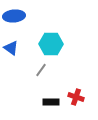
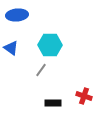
blue ellipse: moved 3 px right, 1 px up
cyan hexagon: moved 1 px left, 1 px down
red cross: moved 8 px right, 1 px up
black rectangle: moved 2 px right, 1 px down
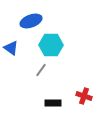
blue ellipse: moved 14 px right, 6 px down; rotated 15 degrees counterclockwise
cyan hexagon: moved 1 px right
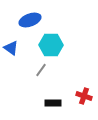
blue ellipse: moved 1 px left, 1 px up
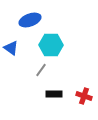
black rectangle: moved 1 px right, 9 px up
